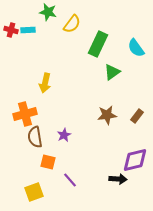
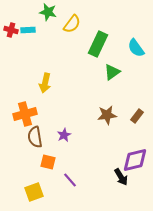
black arrow: moved 3 px right, 2 px up; rotated 54 degrees clockwise
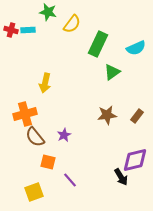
cyan semicircle: rotated 78 degrees counterclockwise
brown semicircle: rotated 30 degrees counterclockwise
